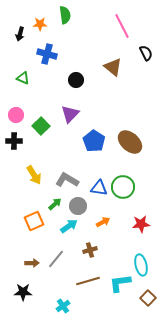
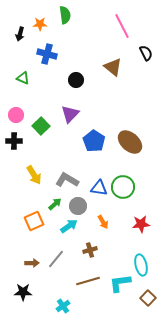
orange arrow: rotated 88 degrees clockwise
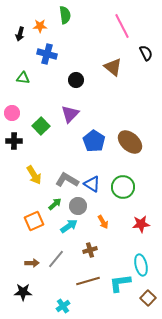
orange star: moved 2 px down
green triangle: rotated 16 degrees counterclockwise
pink circle: moved 4 px left, 2 px up
blue triangle: moved 7 px left, 4 px up; rotated 24 degrees clockwise
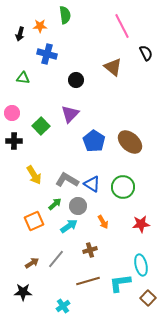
brown arrow: rotated 32 degrees counterclockwise
